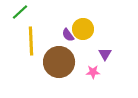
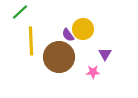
brown circle: moved 5 px up
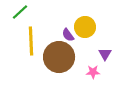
yellow circle: moved 2 px right, 2 px up
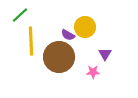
green line: moved 3 px down
purple semicircle: rotated 24 degrees counterclockwise
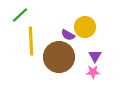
purple triangle: moved 10 px left, 2 px down
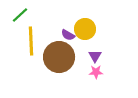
yellow circle: moved 2 px down
pink star: moved 3 px right
